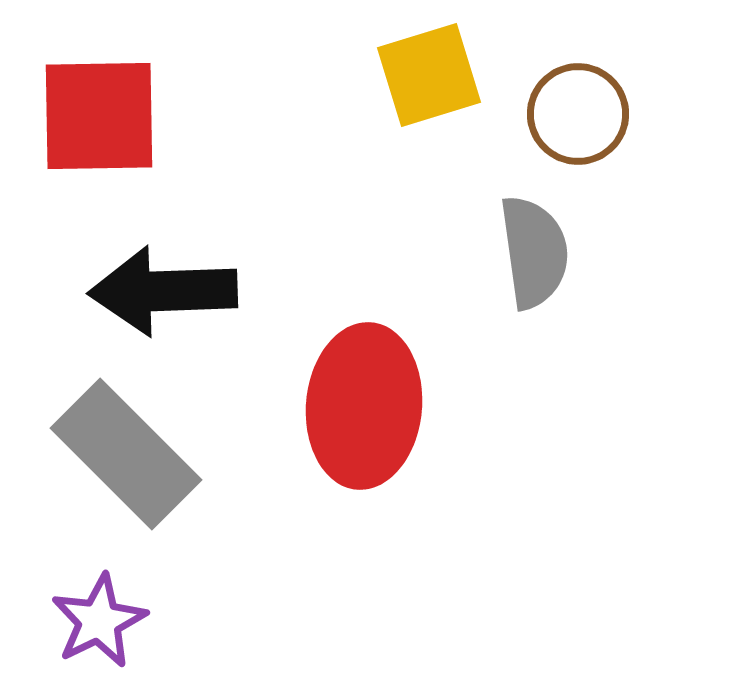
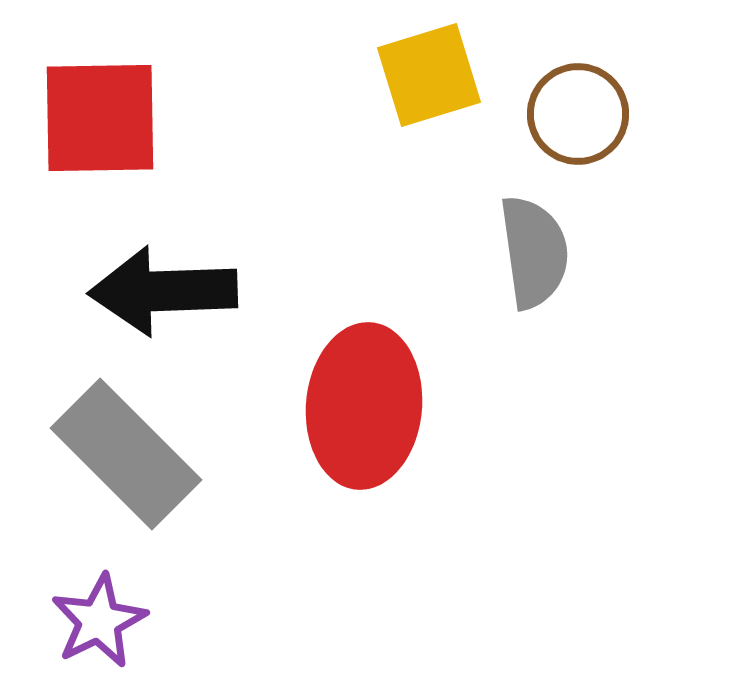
red square: moved 1 px right, 2 px down
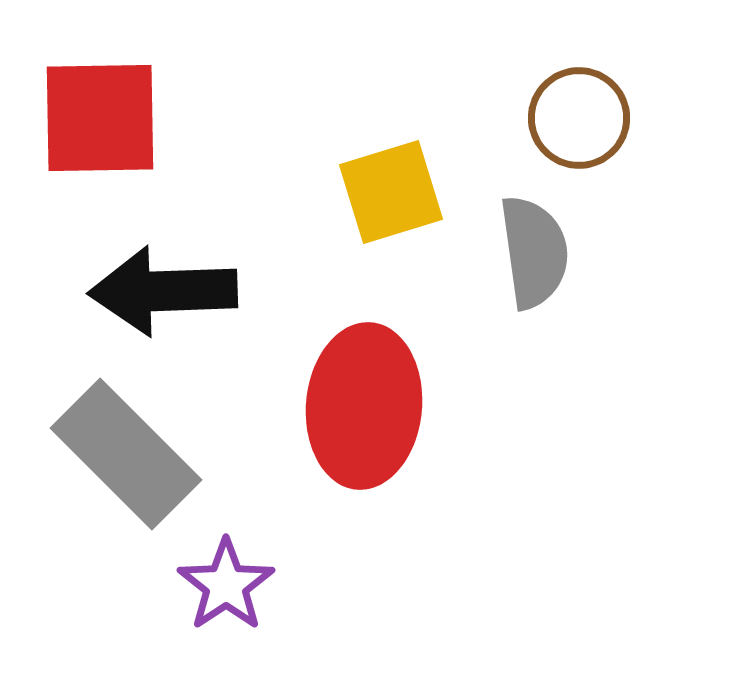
yellow square: moved 38 px left, 117 px down
brown circle: moved 1 px right, 4 px down
purple star: moved 127 px right, 36 px up; rotated 8 degrees counterclockwise
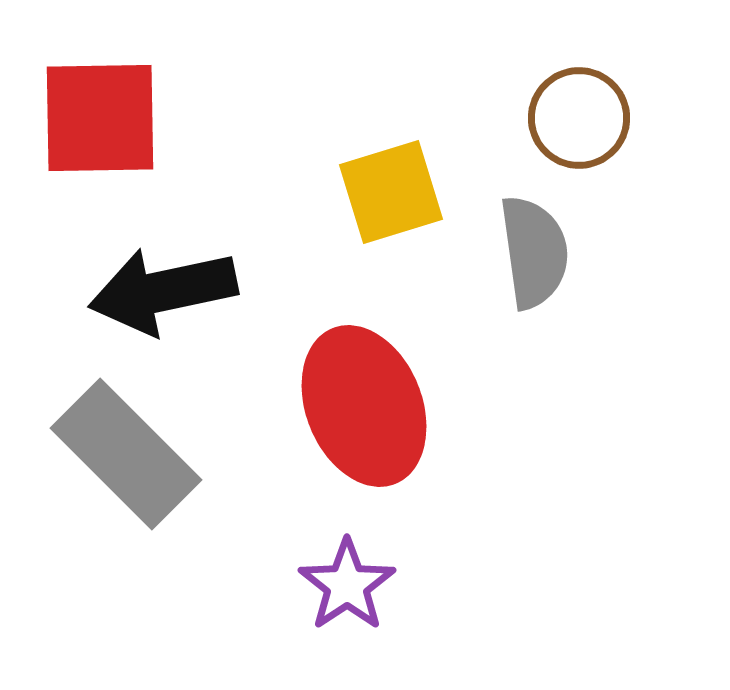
black arrow: rotated 10 degrees counterclockwise
red ellipse: rotated 27 degrees counterclockwise
purple star: moved 121 px right
